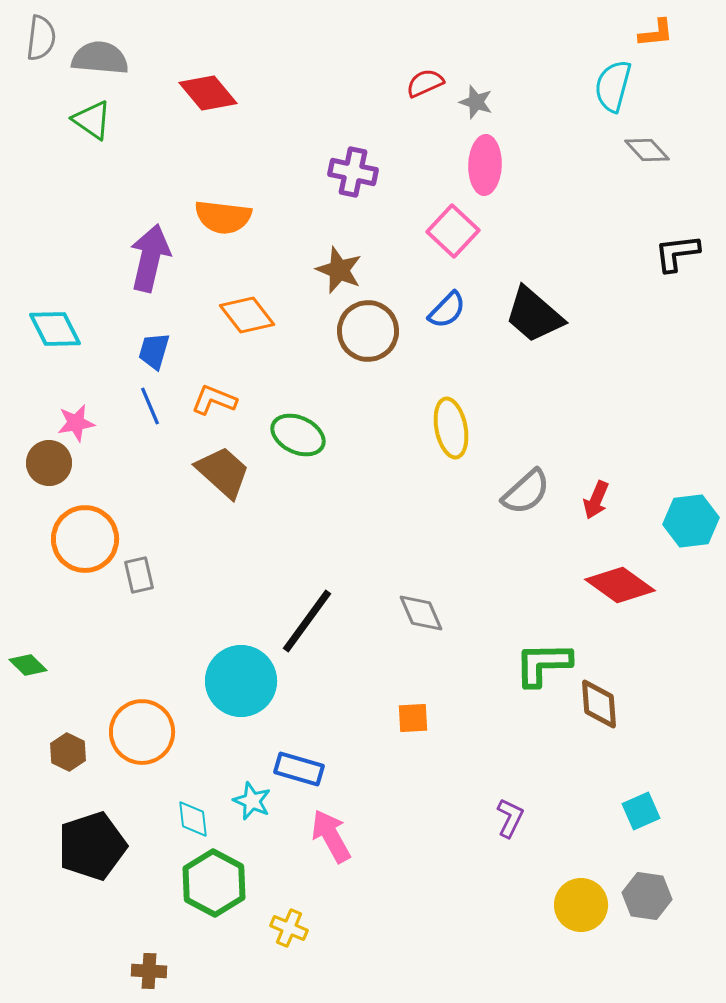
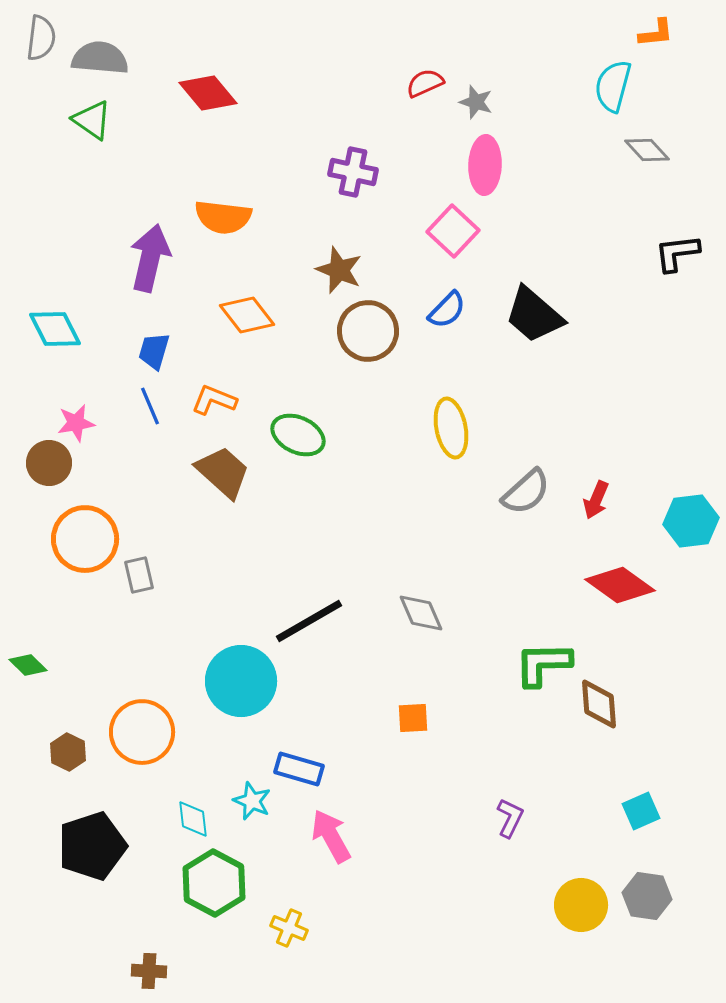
black line at (307, 621): moved 2 px right; rotated 24 degrees clockwise
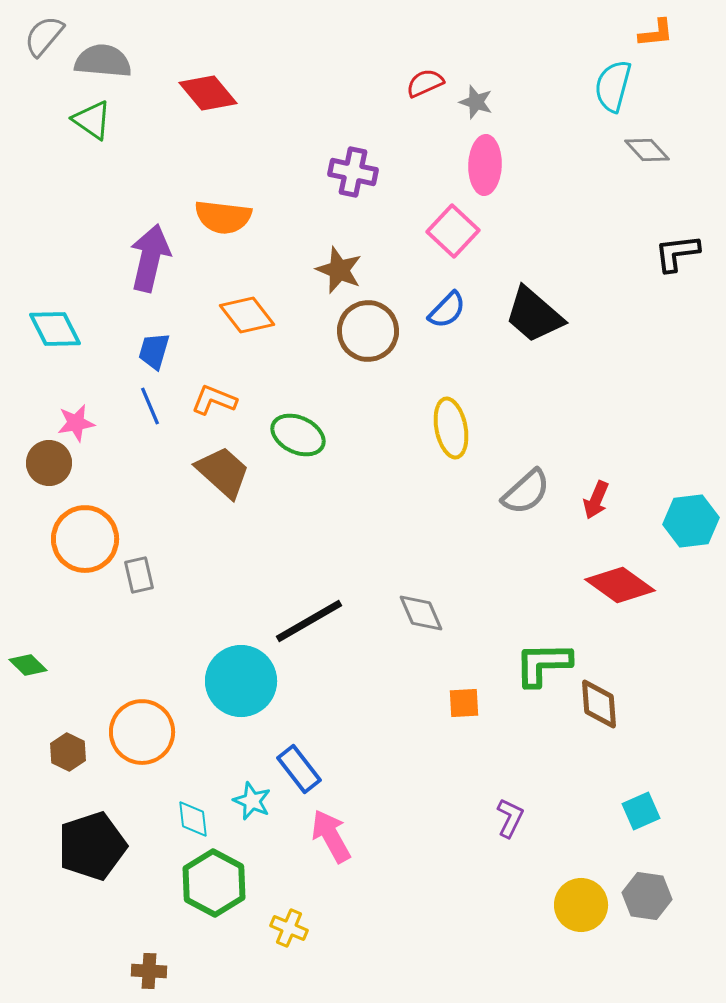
gray semicircle at (41, 38): moved 3 px right, 2 px up; rotated 147 degrees counterclockwise
gray semicircle at (100, 58): moved 3 px right, 3 px down
orange square at (413, 718): moved 51 px right, 15 px up
blue rectangle at (299, 769): rotated 36 degrees clockwise
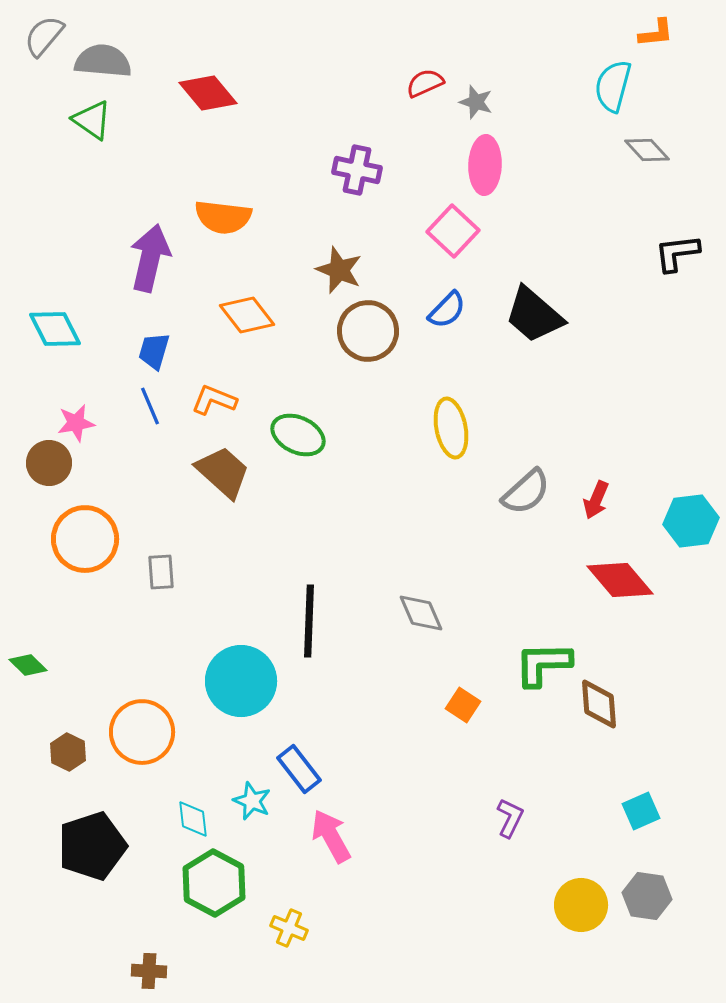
purple cross at (353, 172): moved 4 px right, 2 px up
gray rectangle at (139, 575): moved 22 px right, 3 px up; rotated 9 degrees clockwise
red diamond at (620, 585): moved 5 px up; rotated 14 degrees clockwise
black line at (309, 621): rotated 58 degrees counterclockwise
orange square at (464, 703): moved 1 px left, 2 px down; rotated 36 degrees clockwise
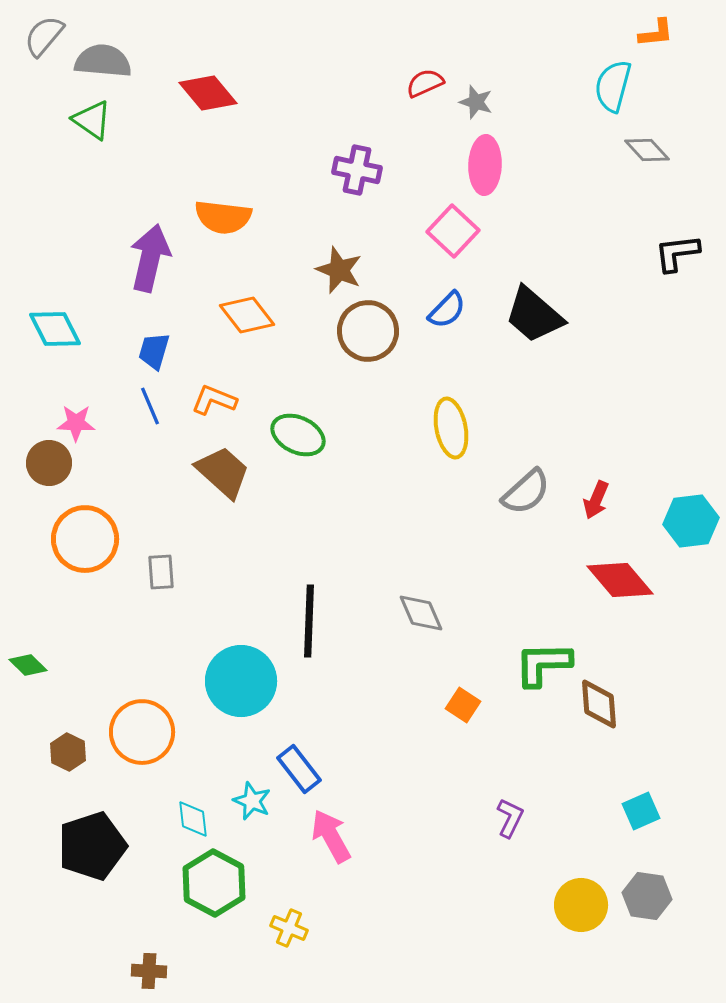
pink star at (76, 423): rotated 12 degrees clockwise
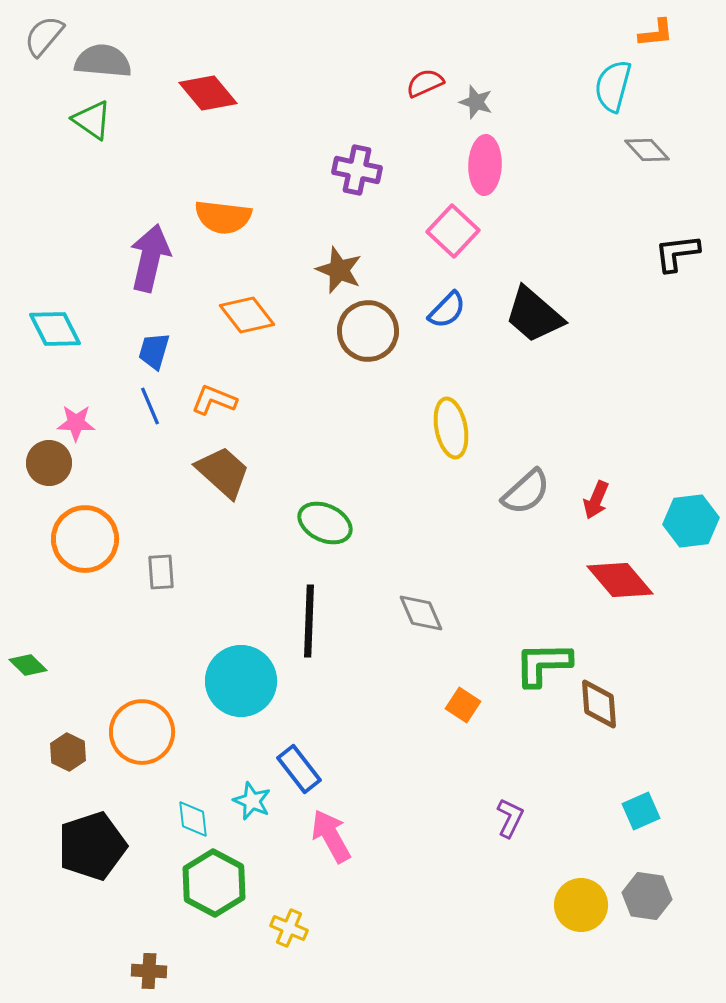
green ellipse at (298, 435): moved 27 px right, 88 px down
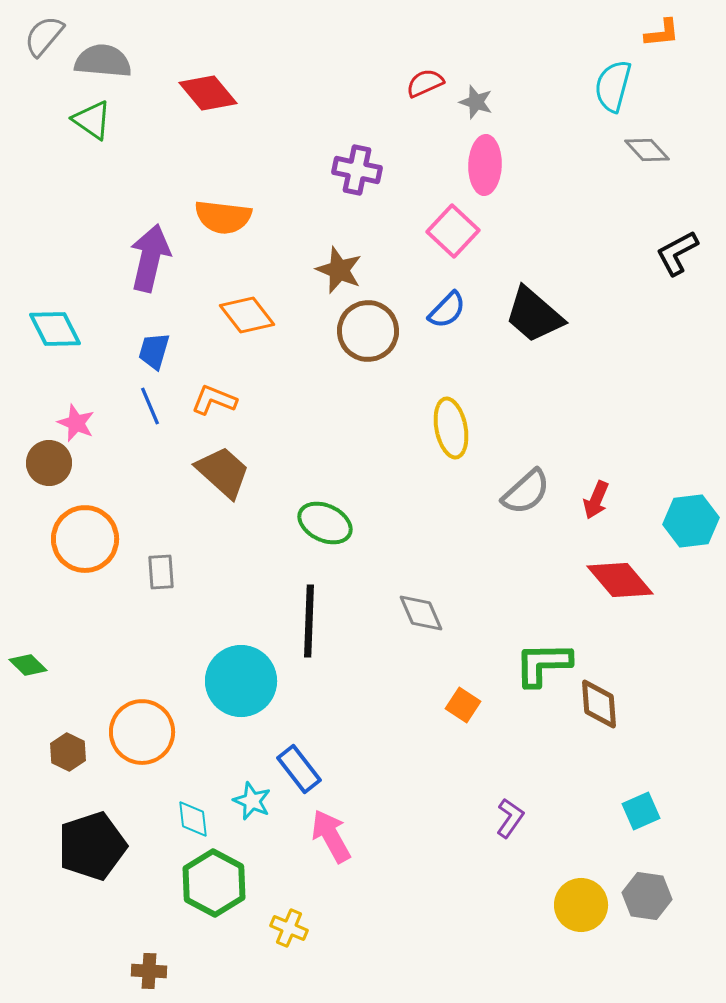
orange L-shape at (656, 33): moved 6 px right
black L-shape at (677, 253): rotated 21 degrees counterclockwise
pink star at (76, 423): rotated 21 degrees clockwise
purple L-shape at (510, 818): rotated 9 degrees clockwise
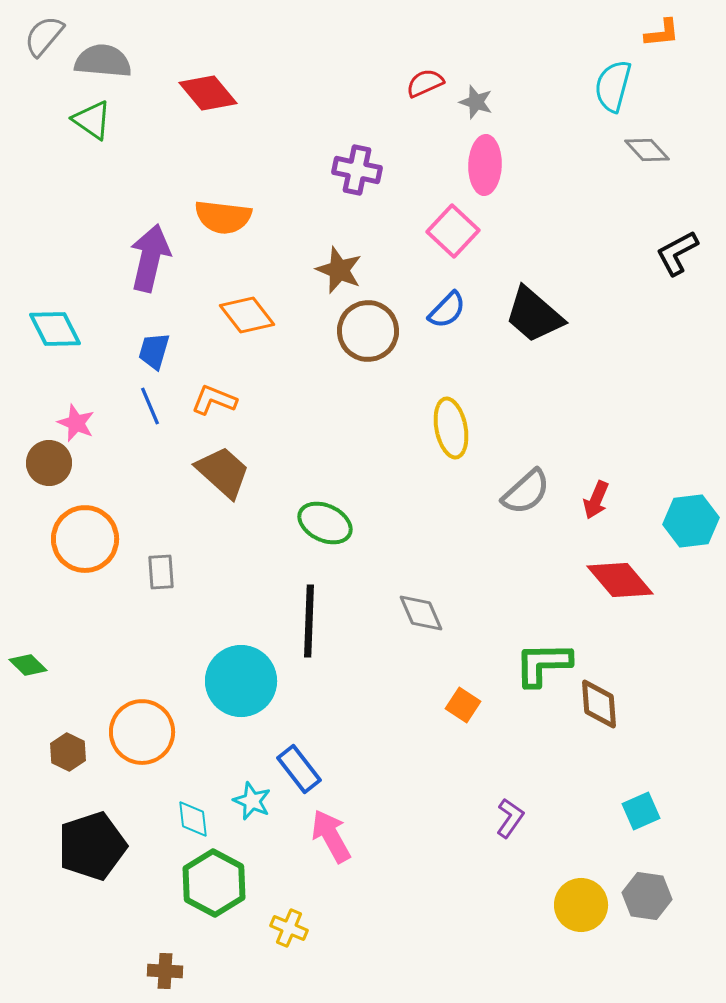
brown cross at (149, 971): moved 16 px right
